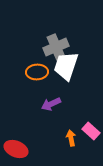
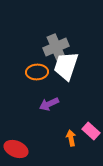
purple arrow: moved 2 px left
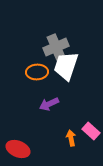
red ellipse: moved 2 px right
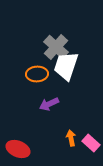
gray cross: rotated 25 degrees counterclockwise
orange ellipse: moved 2 px down
pink rectangle: moved 12 px down
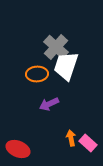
pink rectangle: moved 3 px left
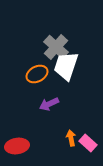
orange ellipse: rotated 25 degrees counterclockwise
red ellipse: moved 1 px left, 3 px up; rotated 30 degrees counterclockwise
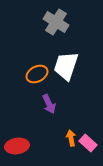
gray cross: moved 25 px up; rotated 10 degrees counterclockwise
purple arrow: rotated 90 degrees counterclockwise
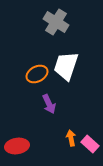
pink rectangle: moved 2 px right, 1 px down
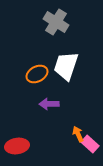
purple arrow: rotated 114 degrees clockwise
orange arrow: moved 7 px right, 4 px up; rotated 14 degrees counterclockwise
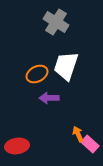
purple arrow: moved 6 px up
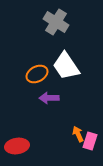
white trapezoid: rotated 52 degrees counterclockwise
pink rectangle: moved 3 px up; rotated 66 degrees clockwise
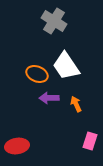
gray cross: moved 2 px left, 1 px up
orange ellipse: rotated 50 degrees clockwise
orange arrow: moved 2 px left, 30 px up
